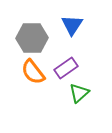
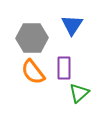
purple rectangle: moved 2 px left; rotated 55 degrees counterclockwise
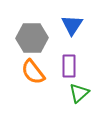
purple rectangle: moved 5 px right, 2 px up
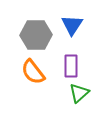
gray hexagon: moved 4 px right, 3 px up
purple rectangle: moved 2 px right
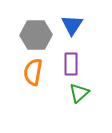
purple rectangle: moved 2 px up
orange semicircle: rotated 48 degrees clockwise
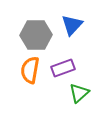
blue triangle: rotated 10 degrees clockwise
purple rectangle: moved 8 px left, 4 px down; rotated 70 degrees clockwise
orange semicircle: moved 3 px left, 2 px up
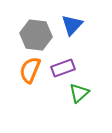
gray hexagon: rotated 8 degrees clockwise
orange semicircle: rotated 12 degrees clockwise
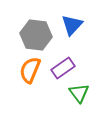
purple rectangle: rotated 15 degrees counterclockwise
green triangle: rotated 25 degrees counterclockwise
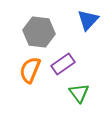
blue triangle: moved 16 px right, 5 px up
gray hexagon: moved 3 px right, 3 px up
purple rectangle: moved 4 px up
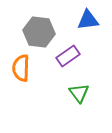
blue triangle: rotated 40 degrees clockwise
purple rectangle: moved 5 px right, 8 px up
orange semicircle: moved 9 px left, 2 px up; rotated 20 degrees counterclockwise
